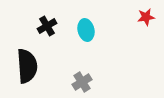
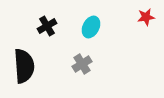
cyan ellipse: moved 5 px right, 3 px up; rotated 40 degrees clockwise
black semicircle: moved 3 px left
gray cross: moved 18 px up
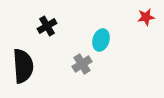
cyan ellipse: moved 10 px right, 13 px down; rotated 10 degrees counterclockwise
black semicircle: moved 1 px left
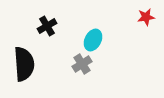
cyan ellipse: moved 8 px left; rotated 10 degrees clockwise
black semicircle: moved 1 px right, 2 px up
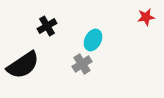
black semicircle: moved 1 px left, 1 px down; rotated 60 degrees clockwise
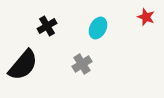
red star: rotated 30 degrees clockwise
cyan ellipse: moved 5 px right, 12 px up
black semicircle: rotated 16 degrees counterclockwise
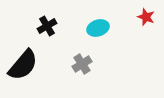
cyan ellipse: rotated 45 degrees clockwise
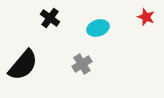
black cross: moved 3 px right, 8 px up; rotated 24 degrees counterclockwise
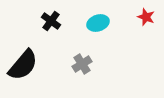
black cross: moved 1 px right, 3 px down
cyan ellipse: moved 5 px up
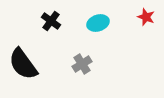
black semicircle: moved 1 px up; rotated 104 degrees clockwise
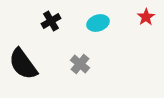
red star: rotated 18 degrees clockwise
black cross: rotated 24 degrees clockwise
gray cross: moved 2 px left; rotated 18 degrees counterclockwise
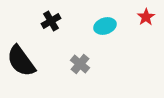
cyan ellipse: moved 7 px right, 3 px down
black semicircle: moved 2 px left, 3 px up
